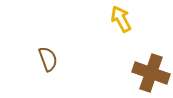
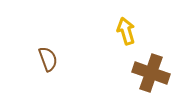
yellow arrow: moved 5 px right, 12 px down; rotated 12 degrees clockwise
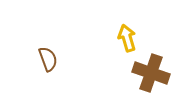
yellow arrow: moved 1 px right, 7 px down
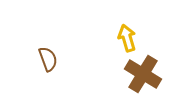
brown cross: moved 8 px left, 1 px down; rotated 12 degrees clockwise
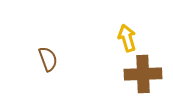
brown cross: rotated 33 degrees counterclockwise
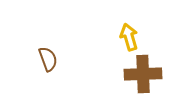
yellow arrow: moved 2 px right, 1 px up
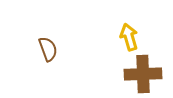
brown semicircle: moved 10 px up
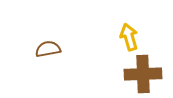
brown semicircle: rotated 80 degrees counterclockwise
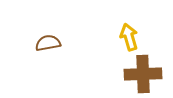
brown semicircle: moved 6 px up
